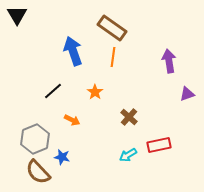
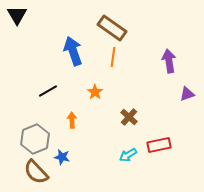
black line: moved 5 px left; rotated 12 degrees clockwise
orange arrow: rotated 119 degrees counterclockwise
brown semicircle: moved 2 px left
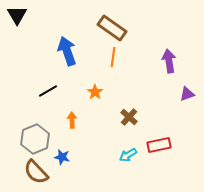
blue arrow: moved 6 px left
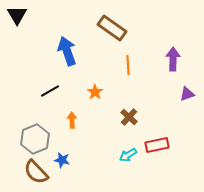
orange line: moved 15 px right, 8 px down; rotated 12 degrees counterclockwise
purple arrow: moved 4 px right, 2 px up; rotated 10 degrees clockwise
black line: moved 2 px right
red rectangle: moved 2 px left
blue star: moved 3 px down
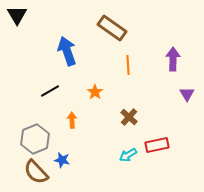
purple triangle: rotated 42 degrees counterclockwise
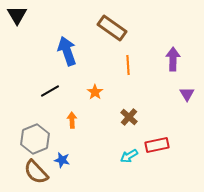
cyan arrow: moved 1 px right, 1 px down
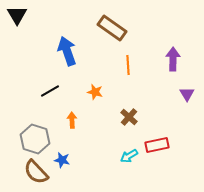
orange star: rotated 21 degrees counterclockwise
gray hexagon: rotated 20 degrees counterclockwise
